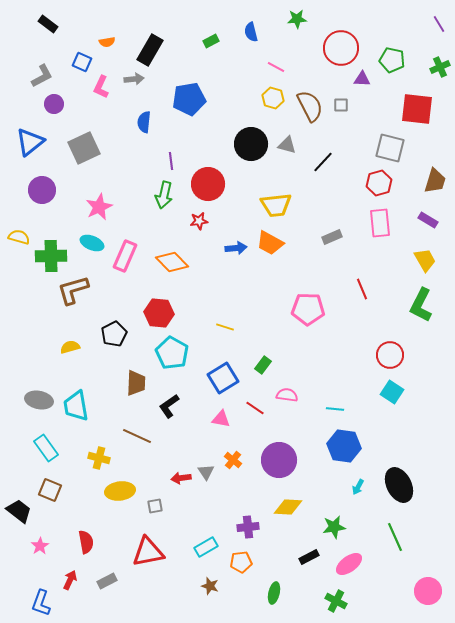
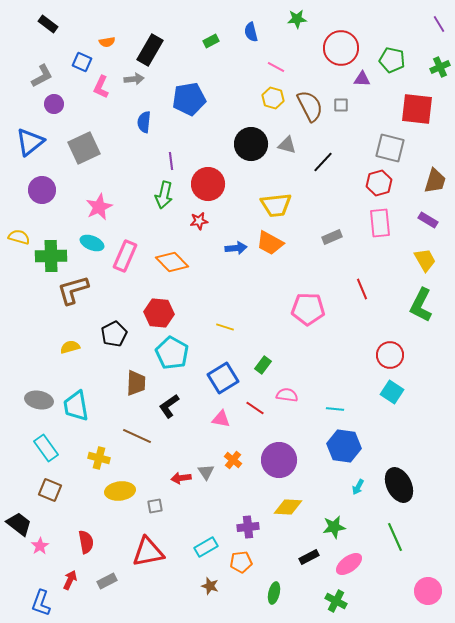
black trapezoid at (19, 511): moved 13 px down
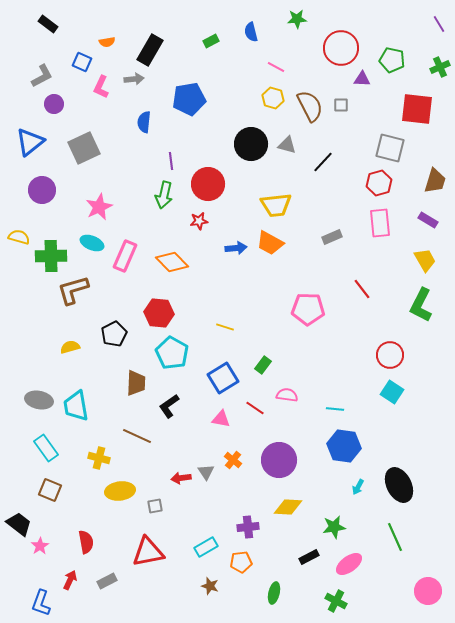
red line at (362, 289): rotated 15 degrees counterclockwise
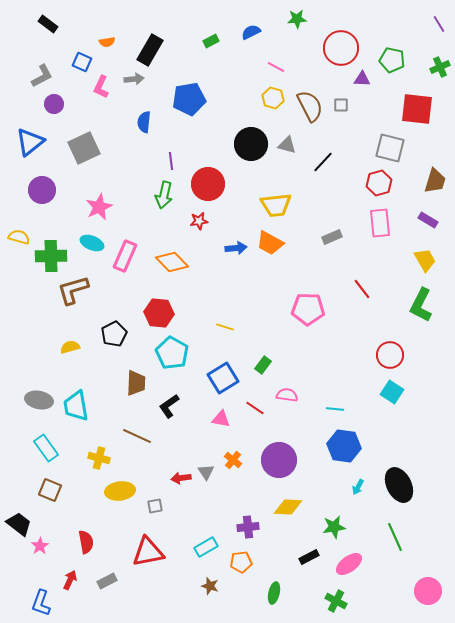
blue semicircle at (251, 32): rotated 78 degrees clockwise
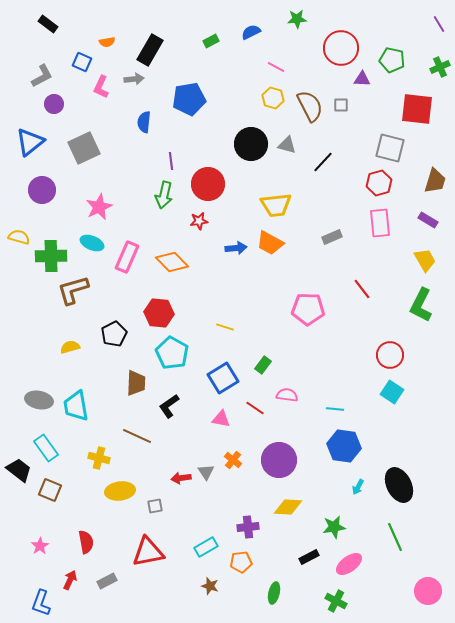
pink rectangle at (125, 256): moved 2 px right, 1 px down
black trapezoid at (19, 524): moved 54 px up
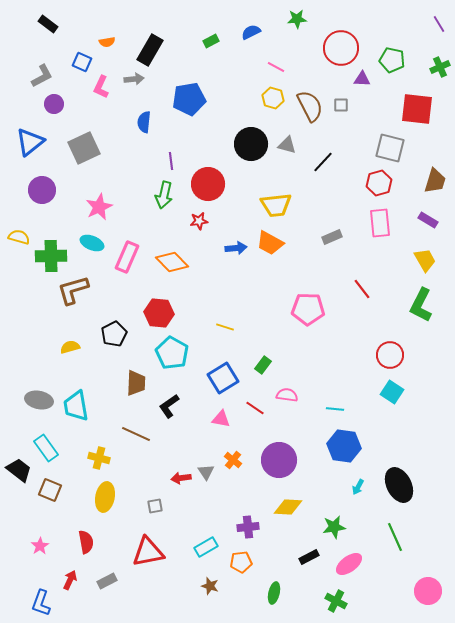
brown line at (137, 436): moved 1 px left, 2 px up
yellow ellipse at (120, 491): moved 15 px left, 6 px down; rotated 72 degrees counterclockwise
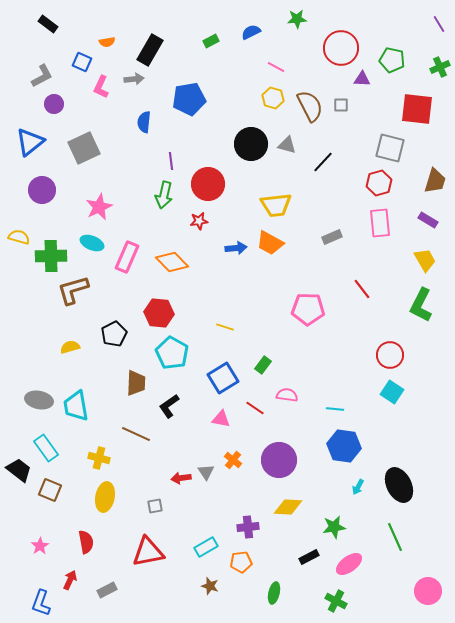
gray rectangle at (107, 581): moved 9 px down
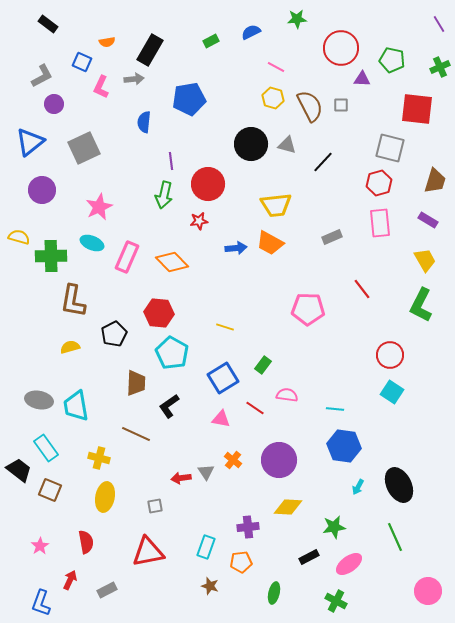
brown L-shape at (73, 290): moved 11 px down; rotated 64 degrees counterclockwise
cyan rectangle at (206, 547): rotated 40 degrees counterclockwise
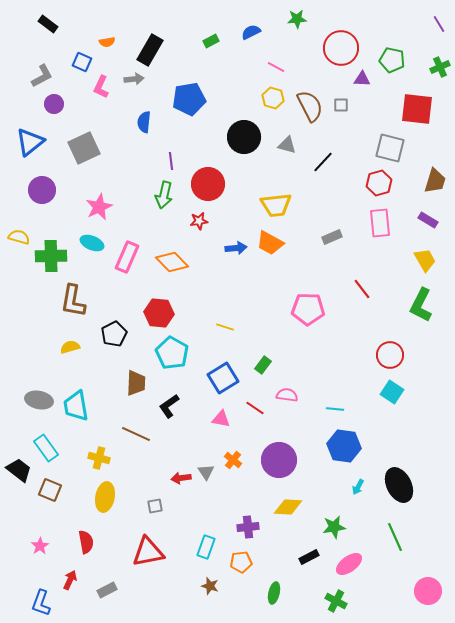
black circle at (251, 144): moved 7 px left, 7 px up
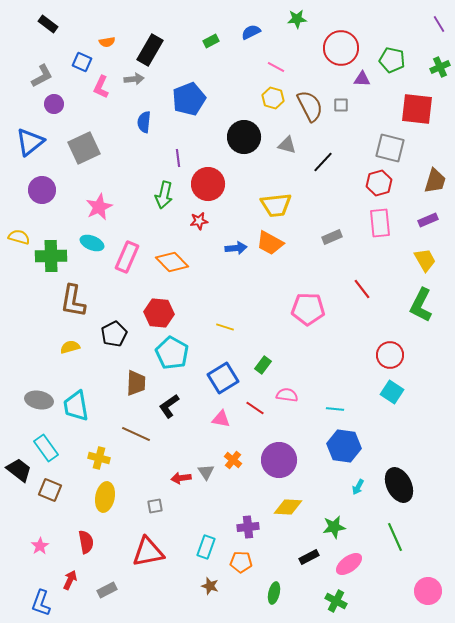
blue pentagon at (189, 99): rotated 12 degrees counterclockwise
purple line at (171, 161): moved 7 px right, 3 px up
purple rectangle at (428, 220): rotated 54 degrees counterclockwise
orange pentagon at (241, 562): rotated 10 degrees clockwise
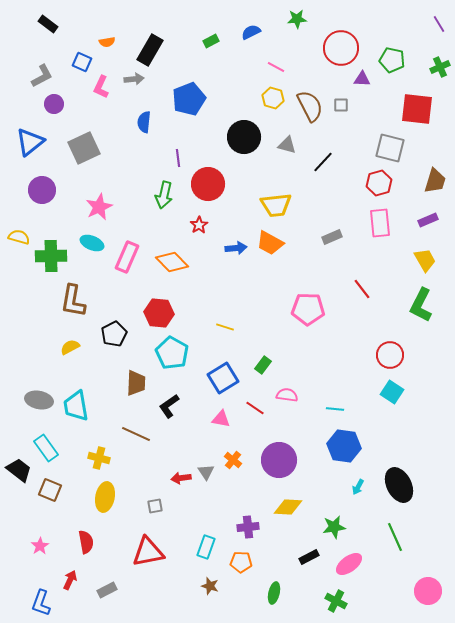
red star at (199, 221): moved 4 px down; rotated 24 degrees counterclockwise
yellow semicircle at (70, 347): rotated 12 degrees counterclockwise
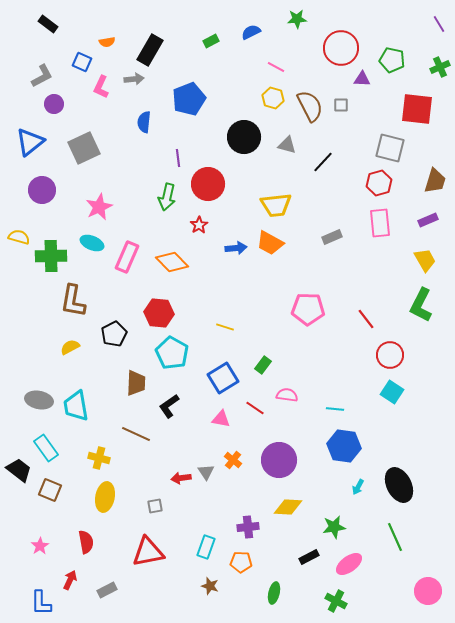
green arrow at (164, 195): moved 3 px right, 2 px down
red line at (362, 289): moved 4 px right, 30 px down
blue L-shape at (41, 603): rotated 20 degrees counterclockwise
